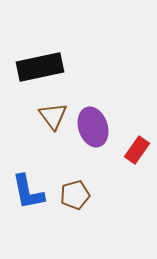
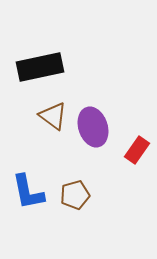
brown triangle: rotated 16 degrees counterclockwise
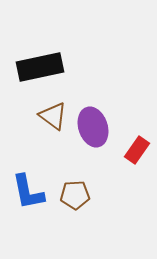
brown pentagon: rotated 12 degrees clockwise
